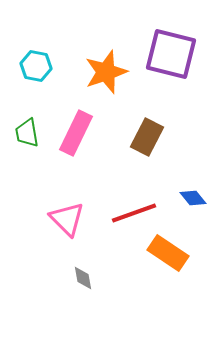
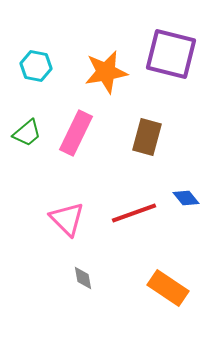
orange star: rotated 9 degrees clockwise
green trapezoid: rotated 120 degrees counterclockwise
brown rectangle: rotated 12 degrees counterclockwise
blue diamond: moved 7 px left
orange rectangle: moved 35 px down
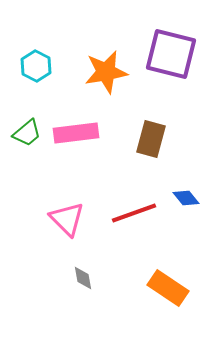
cyan hexagon: rotated 16 degrees clockwise
pink rectangle: rotated 57 degrees clockwise
brown rectangle: moved 4 px right, 2 px down
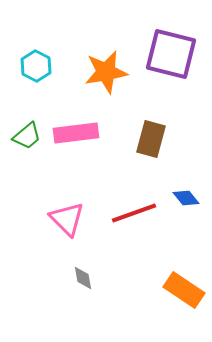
green trapezoid: moved 3 px down
orange rectangle: moved 16 px right, 2 px down
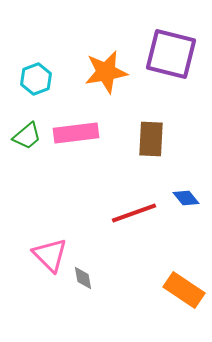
cyan hexagon: moved 13 px down; rotated 12 degrees clockwise
brown rectangle: rotated 12 degrees counterclockwise
pink triangle: moved 17 px left, 36 px down
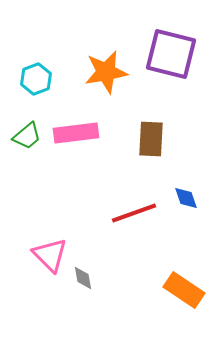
blue diamond: rotated 20 degrees clockwise
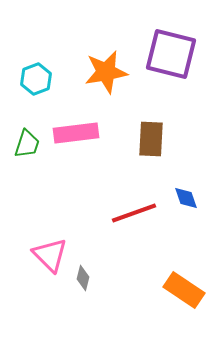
green trapezoid: moved 8 px down; rotated 32 degrees counterclockwise
gray diamond: rotated 25 degrees clockwise
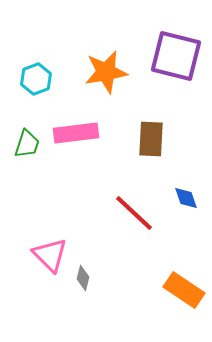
purple square: moved 5 px right, 2 px down
red line: rotated 63 degrees clockwise
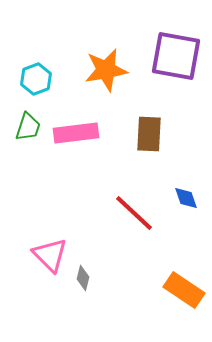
purple square: rotated 4 degrees counterclockwise
orange star: moved 2 px up
brown rectangle: moved 2 px left, 5 px up
green trapezoid: moved 1 px right, 17 px up
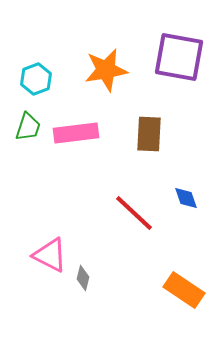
purple square: moved 3 px right, 1 px down
pink triangle: rotated 18 degrees counterclockwise
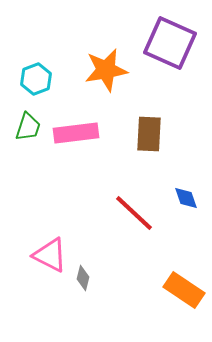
purple square: moved 9 px left, 14 px up; rotated 14 degrees clockwise
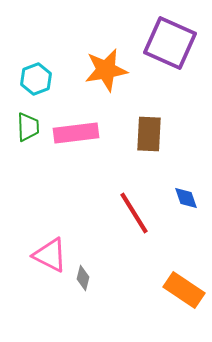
green trapezoid: rotated 20 degrees counterclockwise
red line: rotated 15 degrees clockwise
